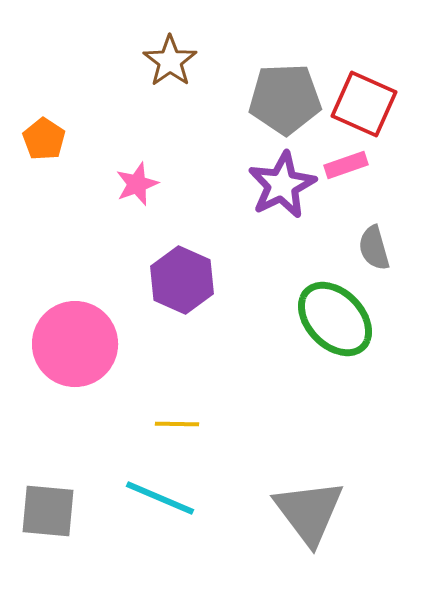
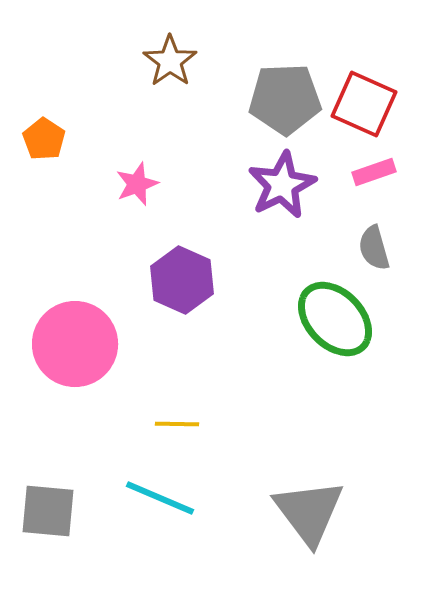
pink rectangle: moved 28 px right, 7 px down
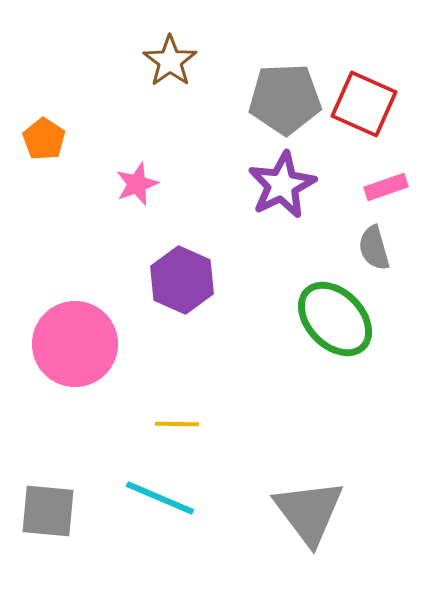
pink rectangle: moved 12 px right, 15 px down
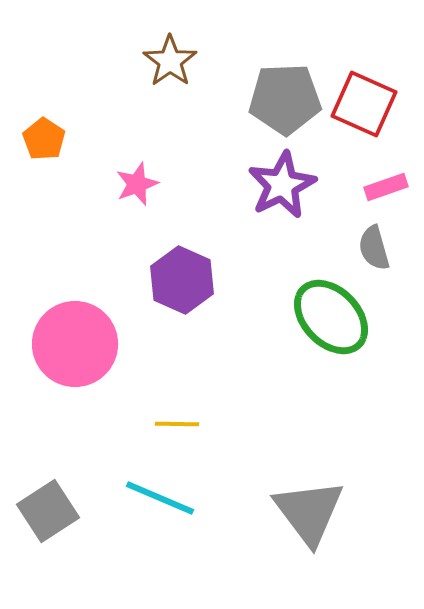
green ellipse: moved 4 px left, 2 px up
gray square: rotated 38 degrees counterclockwise
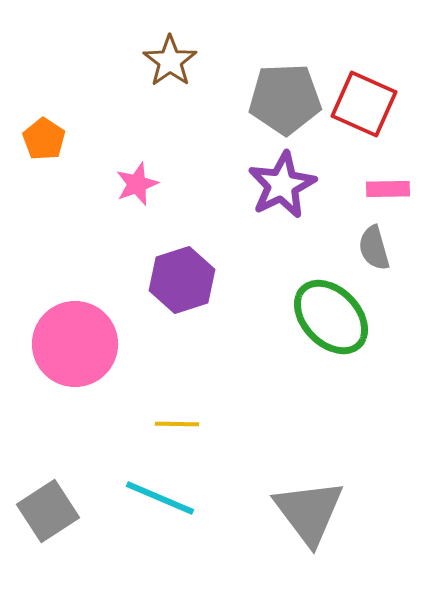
pink rectangle: moved 2 px right, 2 px down; rotated 18 degrees clockwise
purple hexagon: rotated 18 degrees clockwise
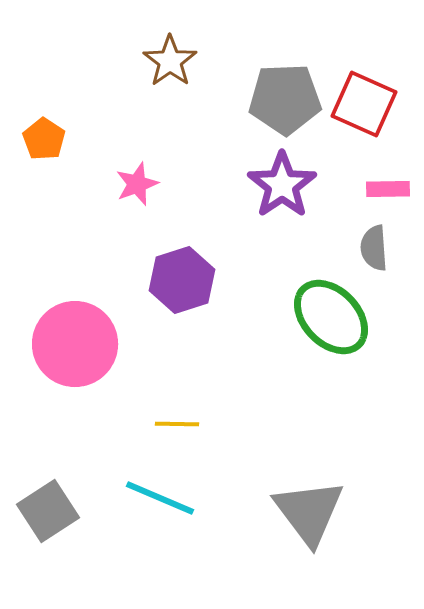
purple star: rotated 8 degrees counterclockwise
gray semicircle: rotated 12 degrees clockwise
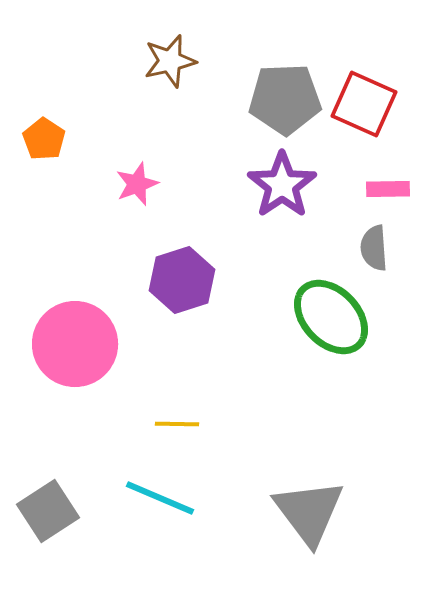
brown star: rotated 22 degrees clockwise
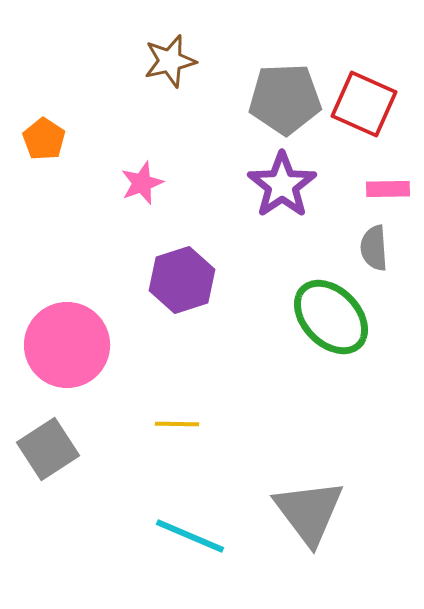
pink star: moved 5 px right, 1 px up
pink circle: moved 8 px left, 1 px down
cyan line: moved 30 px right, 38 px down
gray square: moved 62 px up
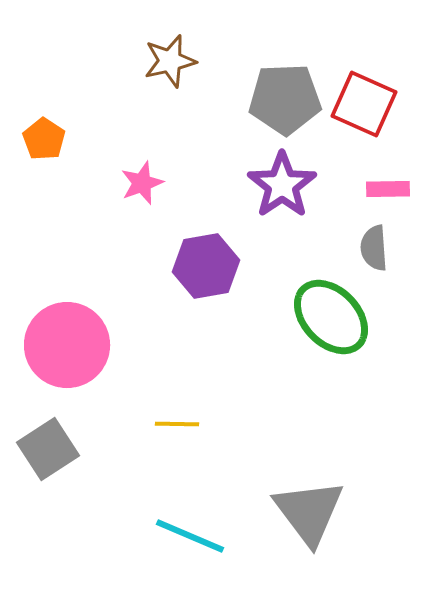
purple hexagon: moved 24 px right, 14 px up; rotated 8 degrees clockwise
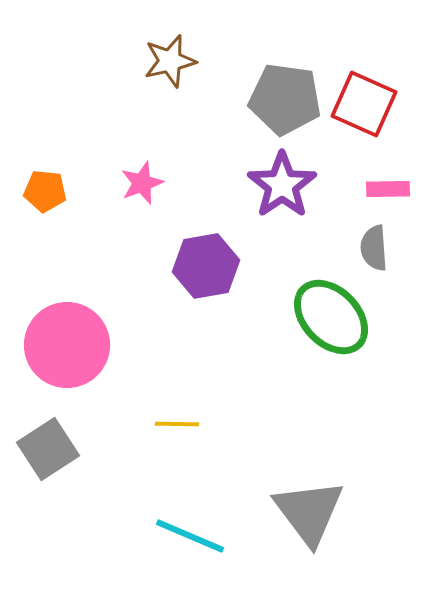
gray pentagon: rotated 10 degrees clockwise
orange pentagon: moved 1 px right, 52 px down; rotated 27 degrees counterclockwise
